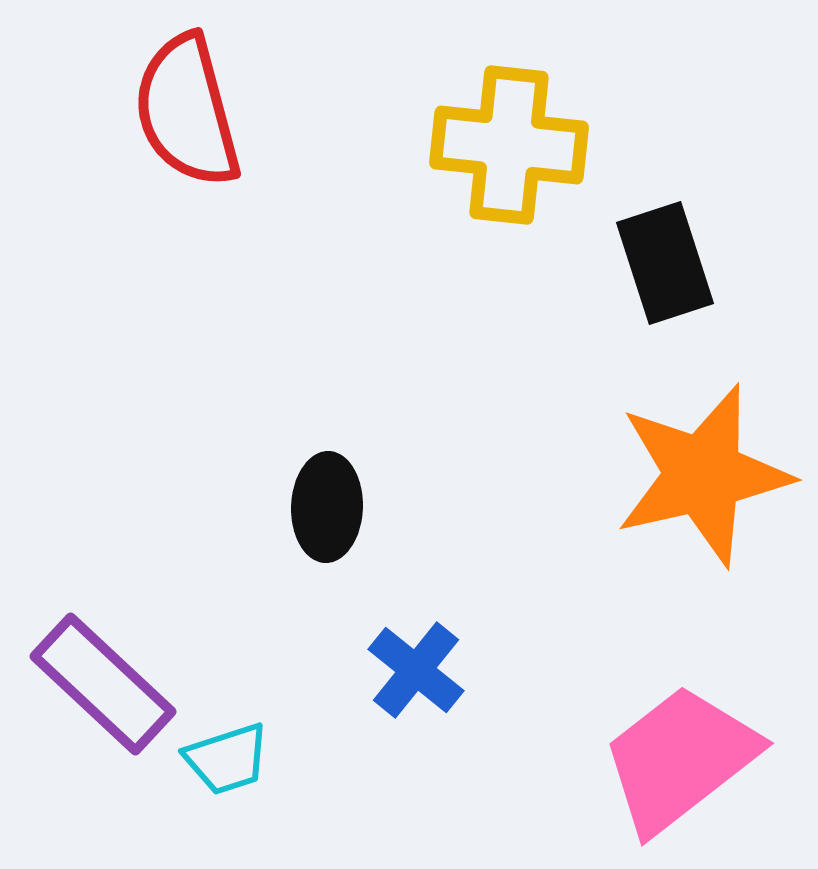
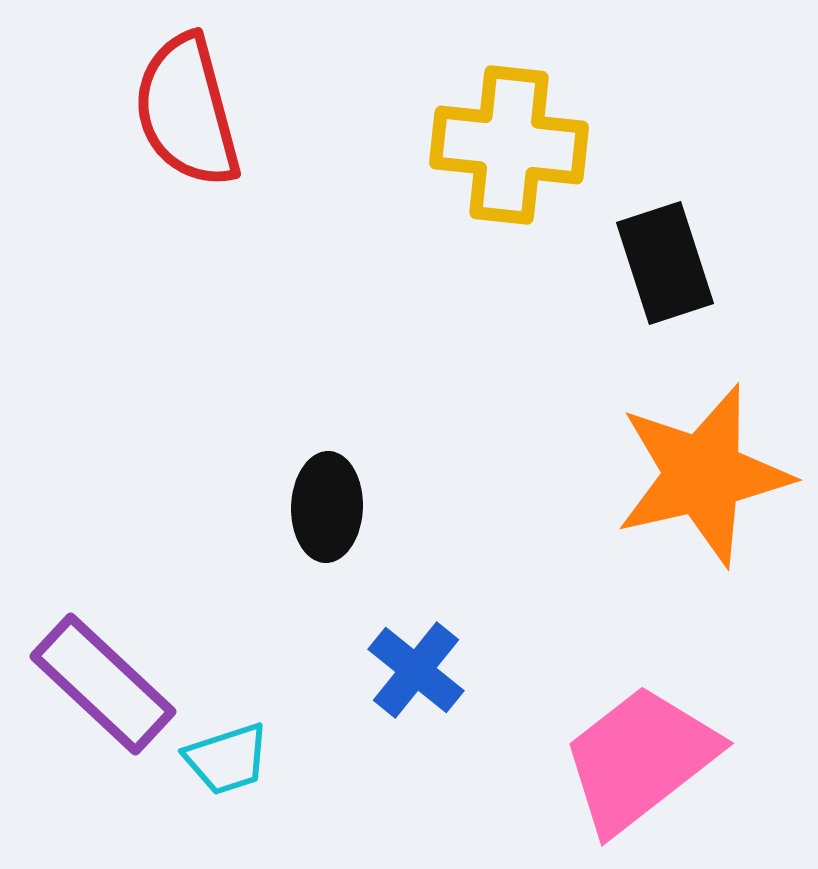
pink trapezoid: moved 40 px left
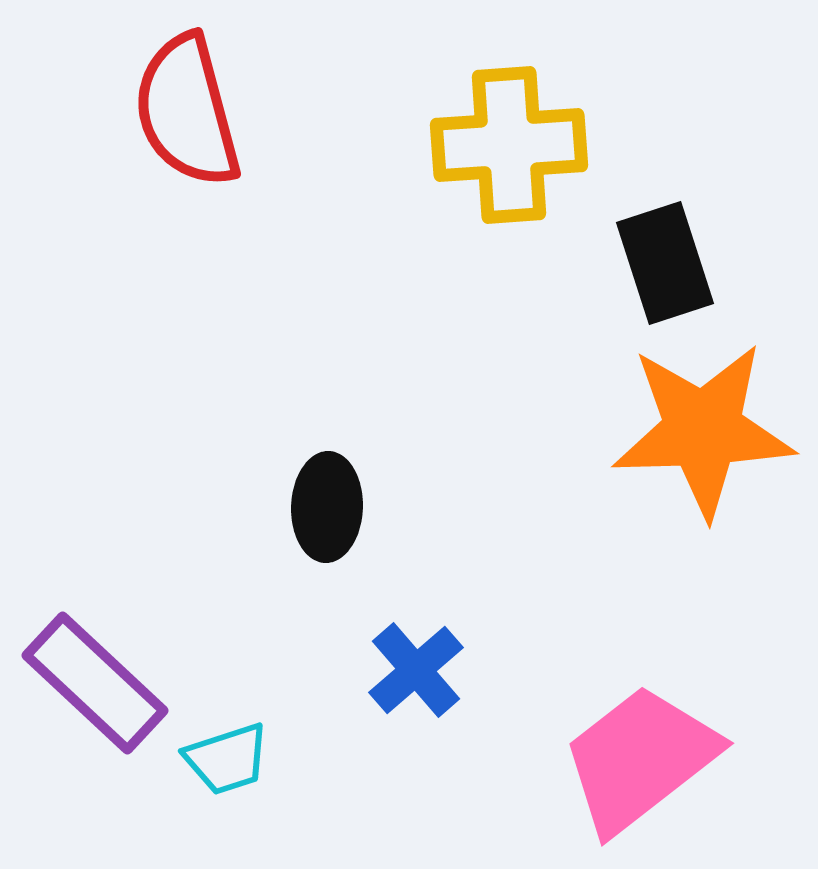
yellow cross: rotated 10 degrees counterclockwise
orange star: moved 45 px up; rotated 11 degrees clockwise
blue cross: rotated 10 degrees clockwise
purple rectangle: moved 8 px left, 1 px up
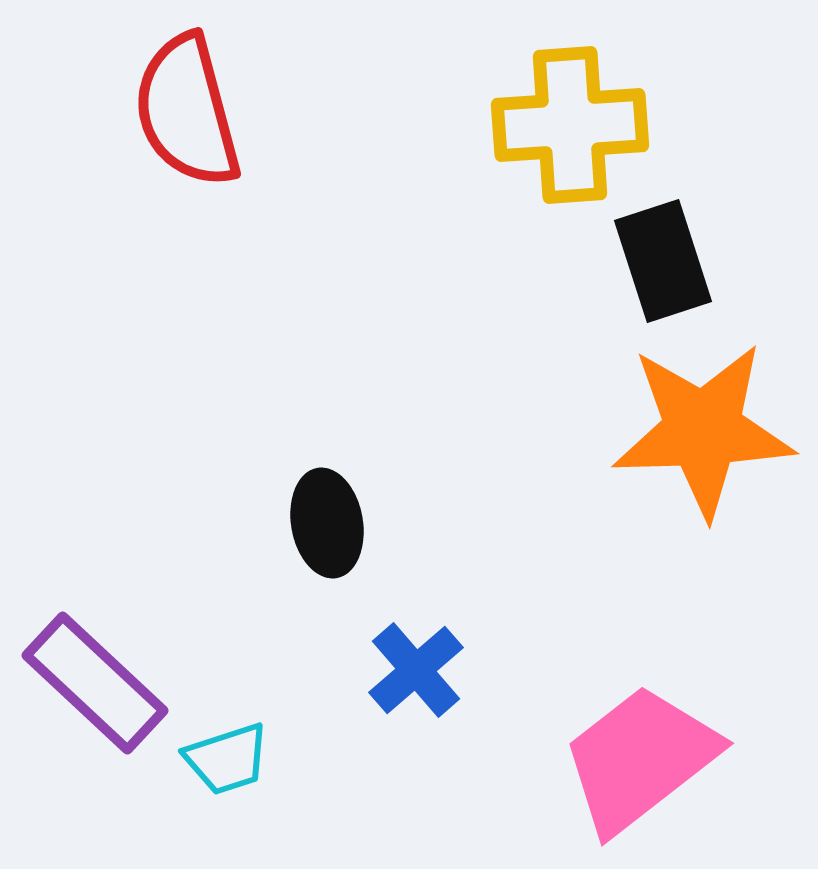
yellow cross: moved 61 px right, 20 px up
black rectangle: moved 2 px left, 2 px up
black ellipse: moved 16 px down; rotated 12 degrees counterclockwise
